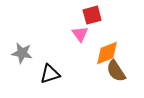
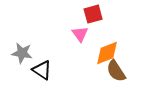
red square: moved 1 px right, 1 px up
black triangle: moved 8 px left, 4 px up; rotated 50 degrees clockwise
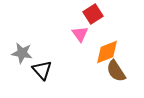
red square: rotated 18 degrees counterclockwise
orange diamond: moved 1 px up
black triangle: rotated 15 degrees clockwise
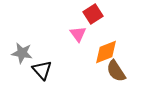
pink triangle: moved 2 px left
orange diamond: moved 1 px left
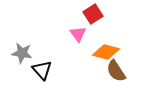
orange diamond: rotated 36 degrees clockwise
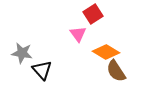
orange diamond: rotated 16 degrees clockwise
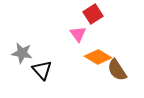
orange diamond: moved 8 px left, 5 px down
brown semicircle: moved 1 px right, 1 px up
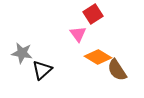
black triangle: rotated 30 degrees clockwise
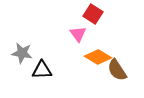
red square: rotated 24 degrees counterclockwise
black triangle: rotated 40 degrees clockwise
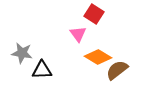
red square: moved 1 px right
brown semicircle: rotated 85 degrees clockwise
